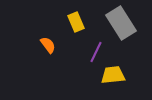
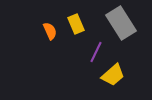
yellow rectangle: moved 2 px down
orange semicircle: moved 2 px right, 14 px up; rotated 12 degrees clockwise
yellow trapezoid: rotated 145 degrees clockwise
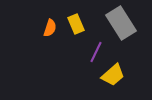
orange semicircle: moved 3 px up; rotated 42 degrees clockwise
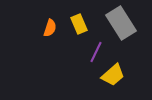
yellow rectangle: moved 3 px right
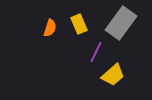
gray rectangle: rotated 68 degrees clockwise
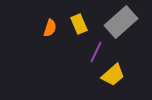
gray rectangle: moved 1 px up; rotated 12 degrees clockwise
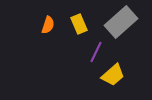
orange semicircle: moved 2 px left, 3 px up
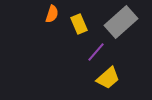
orange semicircle: moved 4 px right, 11 px up
purple line: rotated 15 degrees clockwise
yellow trapezoid: moved 5 px left, 3 px down
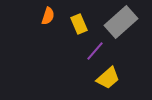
orange semicircle: moved 4 px left, 2 px down
purple line: moved 1 px left, 1 px up
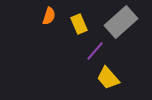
orange semicircle: moved 1 px right
yellow trapezoid: rotated 90 degrees clockwise
